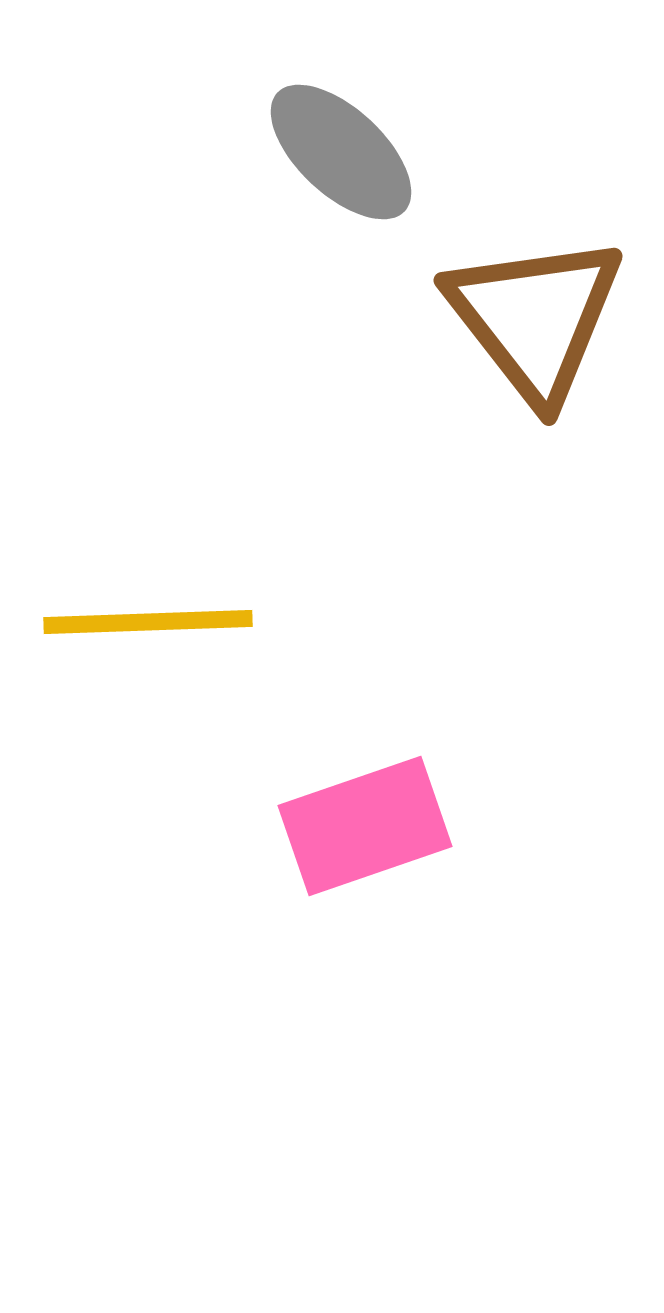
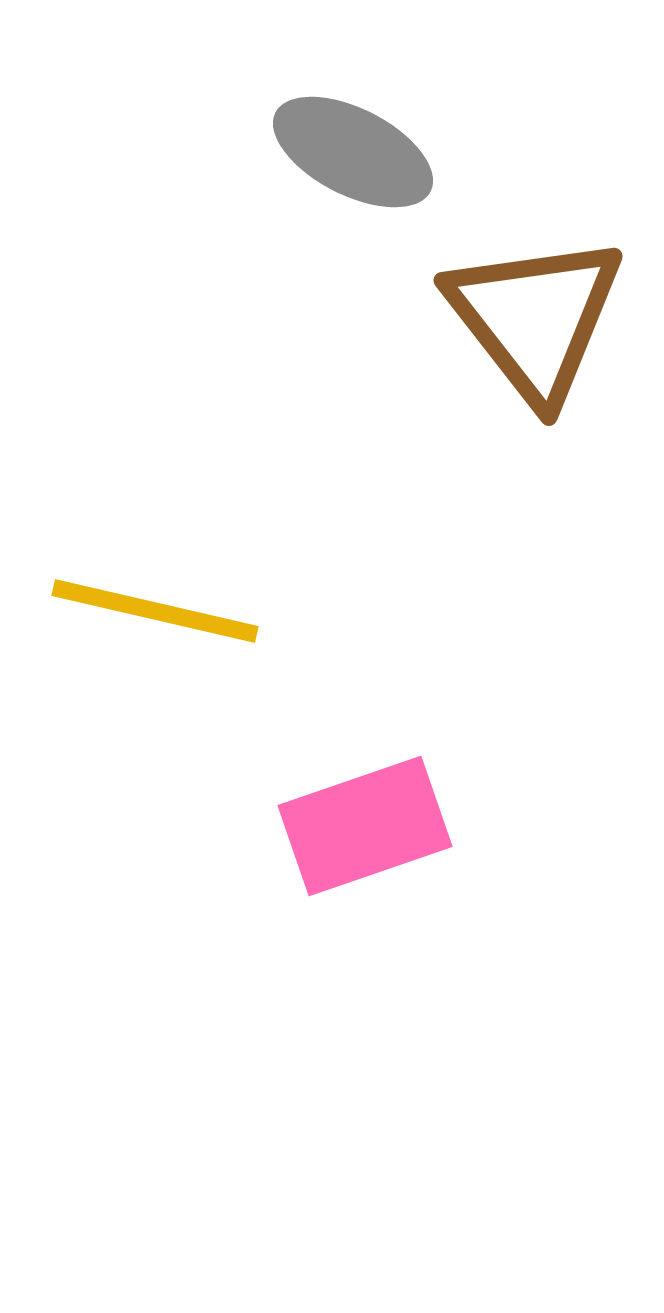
gray ellipse: moved 12 px right; rotated 16 degrees counterclockwise
yellow line: moved 7 px right, 11 px up; rotated 15 degrees clockwise
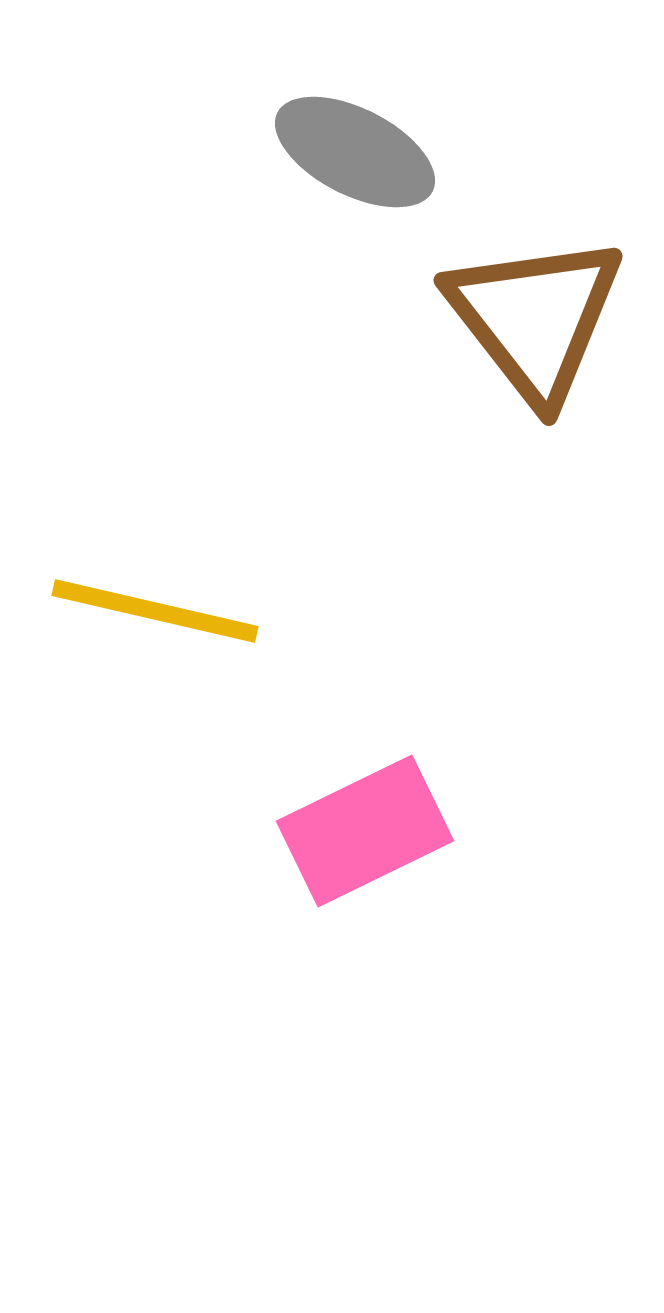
gray ellipse: moved 2 px right
pink rectangle: moved 5 px down; rotated 7 degrees counterclockwise
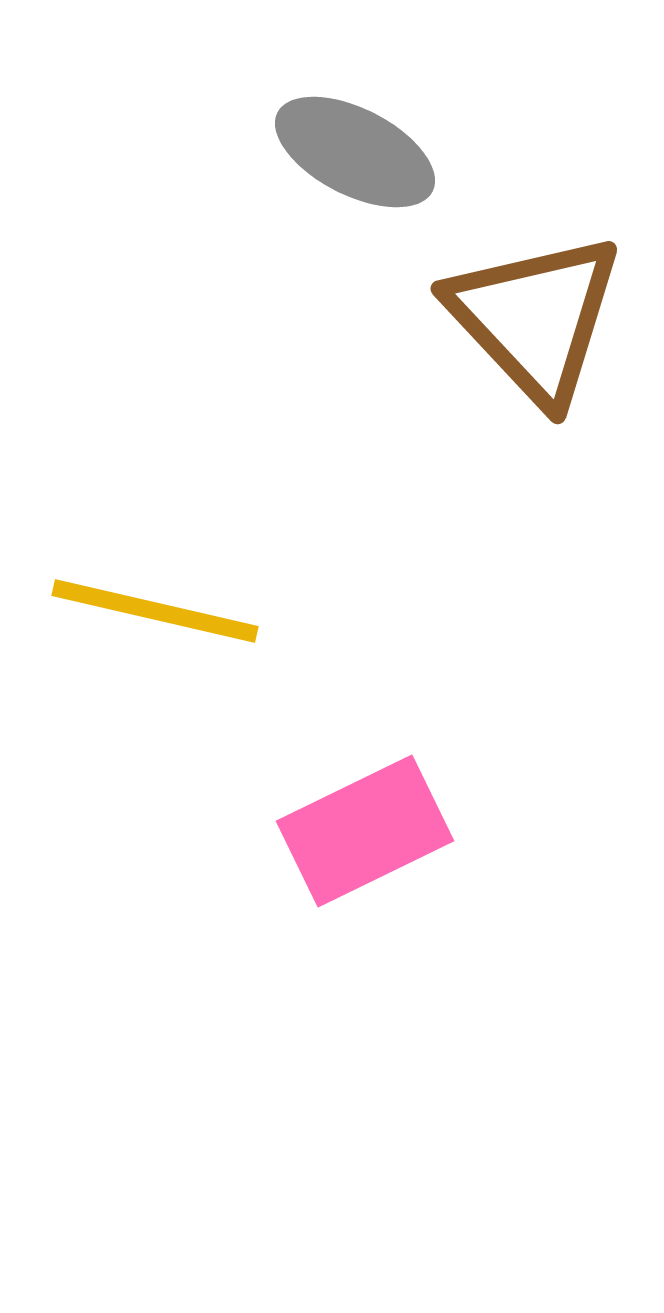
brown triangle: rotated 5 degrees counterclockwise
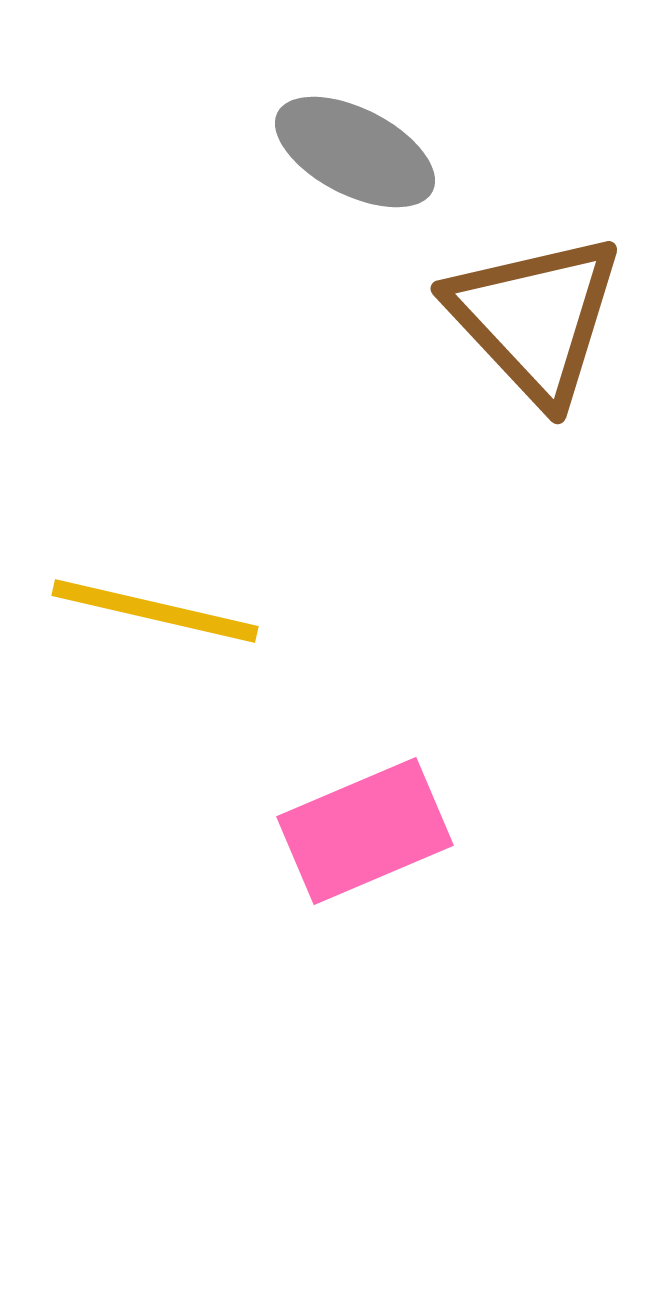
pink rectangle: rotated 3 degrees clockwise
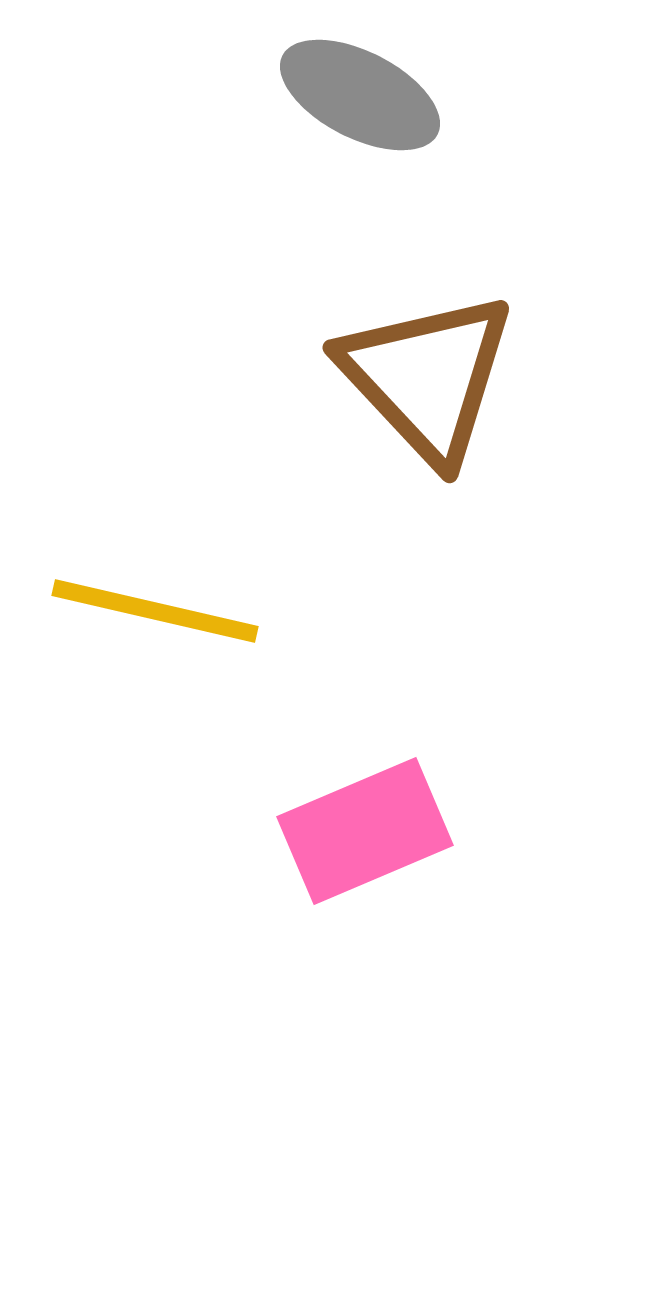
gray ellipse: moved 5 px right, 57 px up
brown triangle: moved 108 px left, 59 px down
